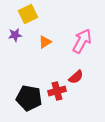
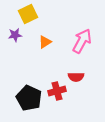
red semicircle: rotated 42 degrees clockwise
black pentagon: rotated 15 degrees clockwise
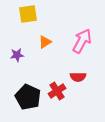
yellow square: rotated 18 degrees clockwise
purple star: moved 2 px right, 20 px down
red semicircle: moved 2 px right
red cross: rotated 18 degrees counterclockwise
black pentagon: moved 1 px left, 1 px up
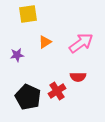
pink arrow: moved 1 px left, 2 px down; rotated 25 degrees clockwise
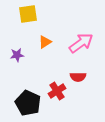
black pentagon: moved 6 px down
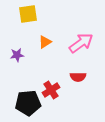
red cross: moved 6 px left, 1 px up
black pentagon: rotated 30 degrees counterclockwise
